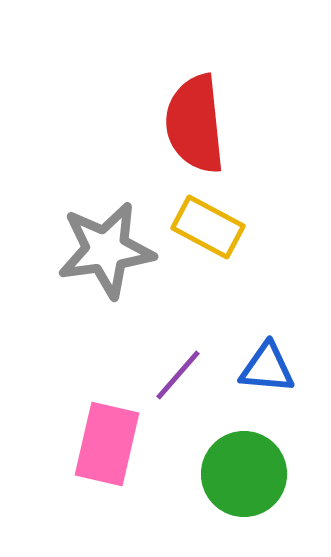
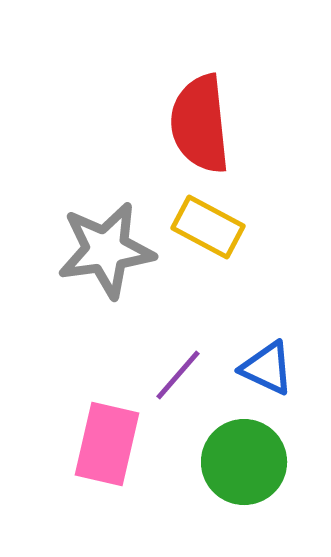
red semicircle: moved 5 px right
blue triangle: rotated 20 degrees clockwise
green circle: moved 12 px up
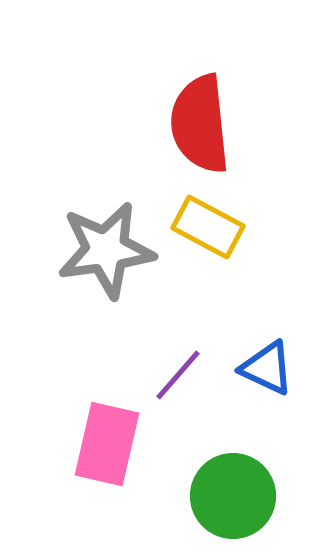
green circle: moved 11 px left, 34 px down
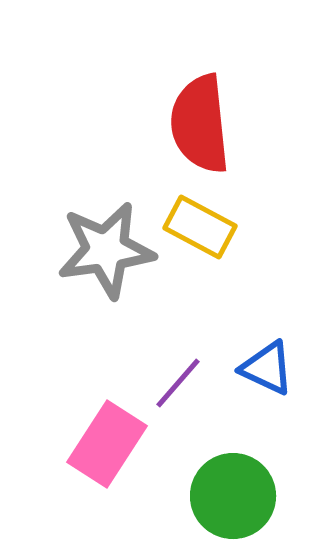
yellow rectangle: moved 8 px left
purple line: moved 8 px down
pink rectangle: rotated 20 degrees clockwise
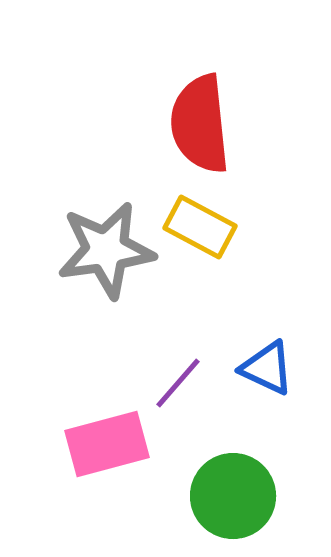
pink rectangle: rotated 42 degrees clockwise
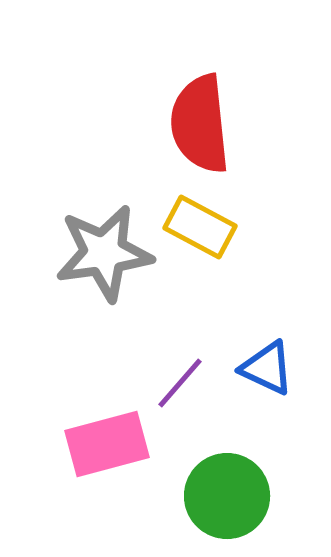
gray star: moved 2 px left, 3 px down
purple line: moved 2 px right
green circle: moved 6 px left
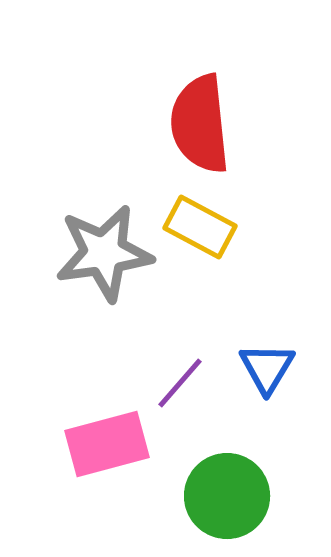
blue triangle: rotated 36 degrees clockwise
